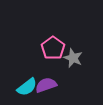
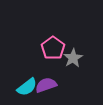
gray star: rotated 18 degrees clockwise
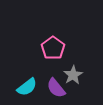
gray star: moved 17 px down
purple semicircle: moved 10 px right, 3 px down; rotated 110 degrees counterclockwise
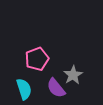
pink pentagon: moved 16 px left, 11 px down; rotated 15 degrees clockwise
cyan semicircle: moved 3 px left, 2 px down; rotated 70 degrees counterclockwise
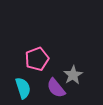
cyan semicircle: moved 1 px left, 1 px up
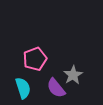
pink pentagon: moved 2 px left
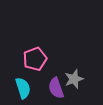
gray star: moved 1 px right, 4 px down; rotated 12 degrees clockwise
purple semicircle: rotated 20 degrees clockwise
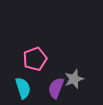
purple semicircle: rotated 40 degrees clockwise
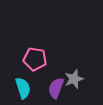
pink pentagon: rotated 30 degrees clockwise
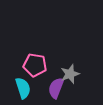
pink pentagon: moved 6 px down
gray star: moved 4 px left, 5 px up
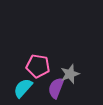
pink pentagon: moved 3 px right, 1 px down
cyan semicircle: rotated 120 degrees counterclockwise
